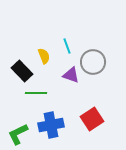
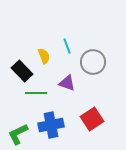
purple triangle: moved 4 px left, 8 px down
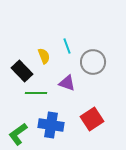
blue cross: rotated 20 degrees clockwise
green L-shape: rotated 10 degrees counterclockwise
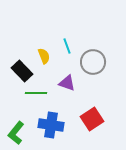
green L-shape: moved 2 px left, 1 px up; rotated 15 degrees counterclockwise
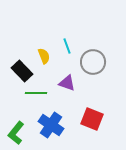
red square: rotated 35 degrees counterclockwise
blue cross: rotated 25 degrees clockwise
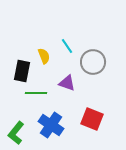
cyan line: rotated 14 degrees counterclockwise
black rectangle: rotated 55 degrees clockwise
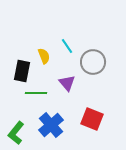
purple triangle: rotated 30 degrees clockwise
blue cross: rotated 15 degrees clockwise
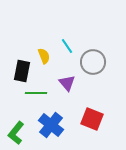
blue cross: rotated 10 degrees counterclockwise
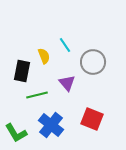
cyan line: moved 2 px left, 1 px up
green line: moved 1 px right, 2 px down; rotated 15 degrees counterclockwise
green L-shape: rotated 70 degrees counterclockwise
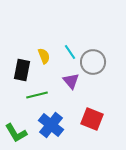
cyan line: moved 5 px right, 7 px down
black rectangle: moved 1 px up
purple triangle: moved 4 px right, 2 px up
